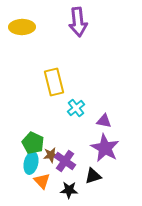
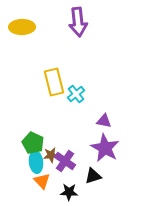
cyan cross: moved 14 px up
cyan ellipse: moved 5 px right, 1 px up; rotated 20 degrees counterclockwise
black star: moved 2 px down
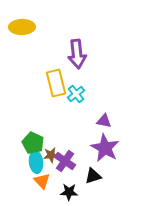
purple arrow: moved 1 px left, 32 px down
yellow rectangle: moved 2 px right, 1 px down
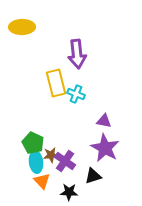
cyan cross: rotated 30 degrees counterclockwise
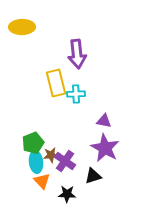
cyan cross: rotated 24 degrees counterclockwise
green pentagon: rotated 25 degrees clockwise
black star: moved 2 px left, 2 px down
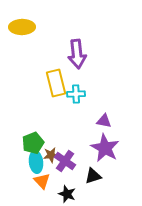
black star: rotated 18 degrees clockwise
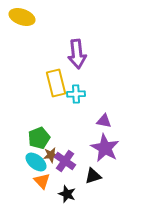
yellow ellipse: moved 10 px up; rotated 20 degrees clockwise
green pentagon: moved 6 px right, 5 px up
cyan ellipse: rotated 45 degrees counterclockwise
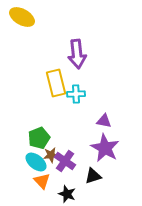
yellow ellipse: rotated 10 degrees clockwise
